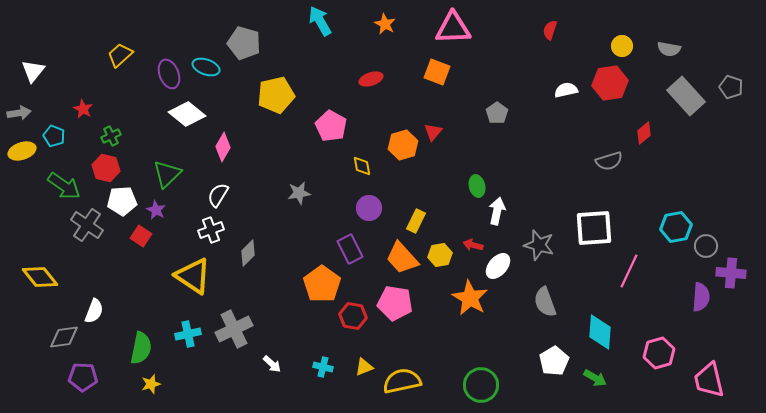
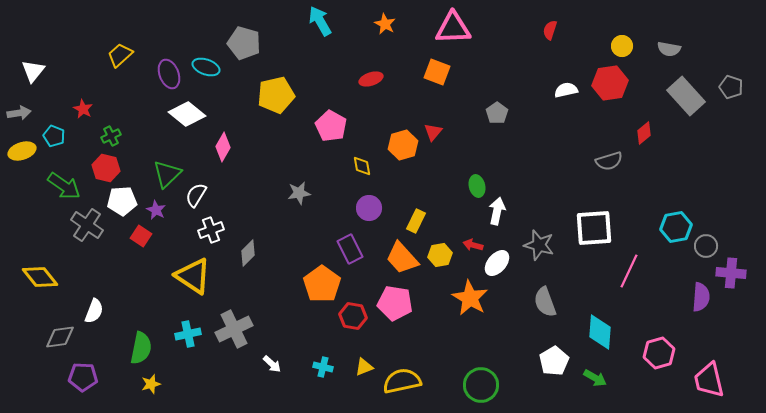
white semicircle at (218, 195): moved 22 px left
white ellipse at (498, 266): moved 1 px left, 3 px up
gray diamond at (64, 337): moved 4 px left
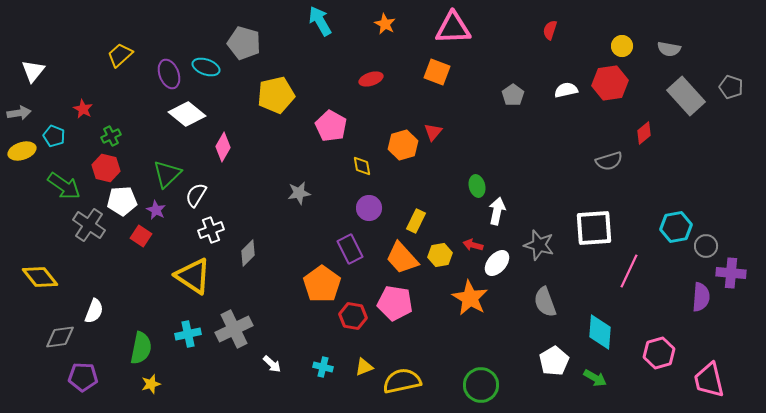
gray pentagon at (497, 113): moved 16 px right, 18 px up
gray cross at (87, 225): moved 2 px right
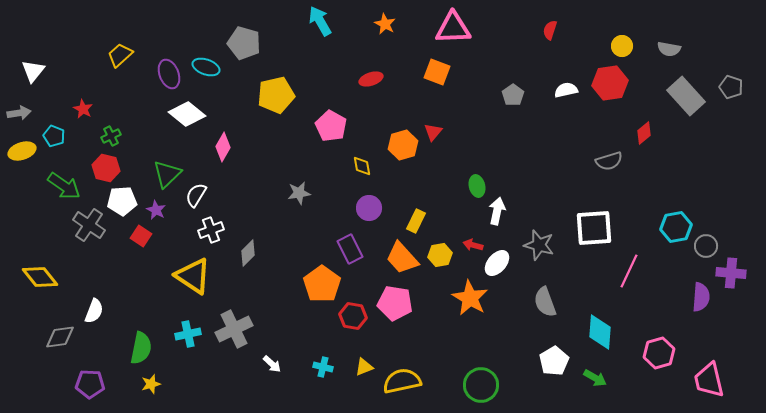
purple pentagon at (83, 377): moved 7 px right, 7 px down
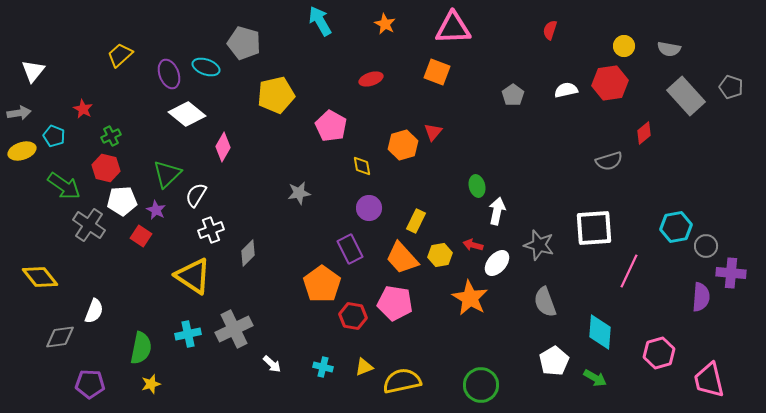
yellow circle at (622, 46): moved 2 px right
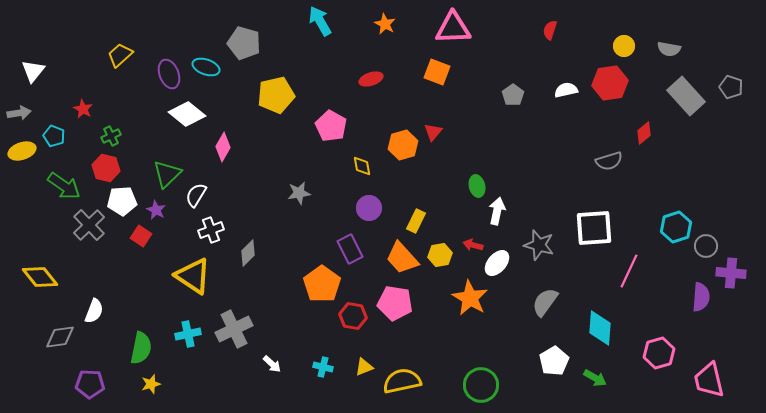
gray cross at (89, 225): rotated 12 degrees clockwise
cyan hexagon at (676, 227): rotated 8 degrees counterclockwise
gray semicircle at (545, 302): rotated 56 degrees clockwise
cyan diamond at (600, 332): moved 4 px up
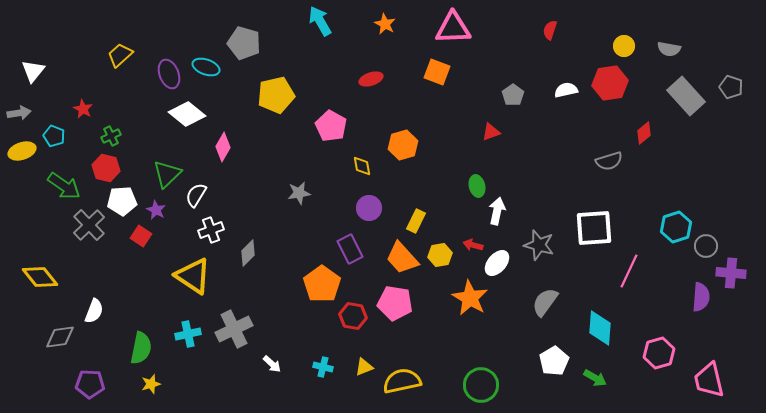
red triangle at (433, 132): moved 58 px right; rotated 30 degrees clockwise
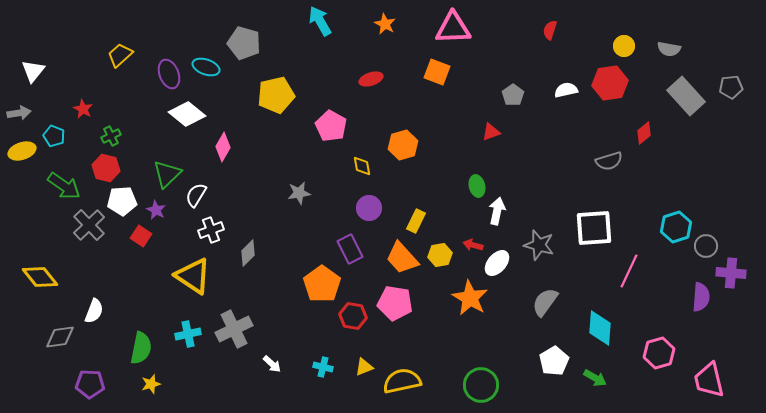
gray pentagon at (731, 87): rotated 25 degrees counterclockwise
